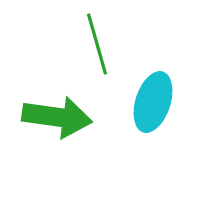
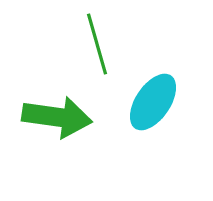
cyan ellipse: rotated 16 degrees clockwise
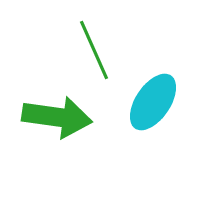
green line: moved 3 px left, 6 px down; rotated 8 degrees counterclockwise
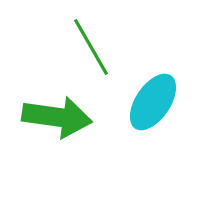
green line: moved 3 px left, 3 px up; rotated 6 degrees counterclockwise
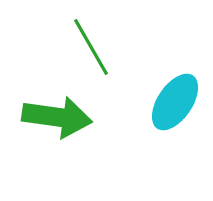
cyan ellipse: moved 22 px right
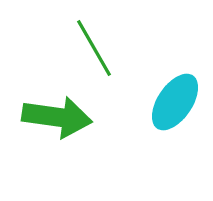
green line: moved 3 px right, 1 px down
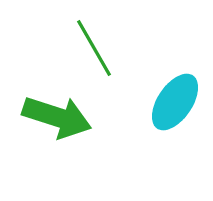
green arrow: rotated 10 degrees clockwise
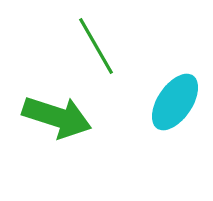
green line: moved 2 px right, 2 px up
